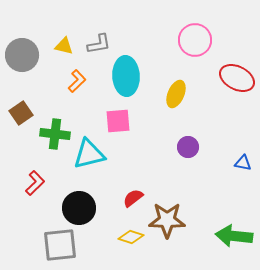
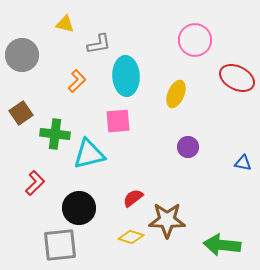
yellow triangle: moved 1 px right, 22 px up
green arrow: moved 12 px left, 9 px down
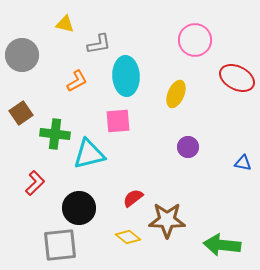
orange L-shape: rotated 15 degrees clockwise
yellow diamond: moved 3 px left; rotated 20 degrees clockwise
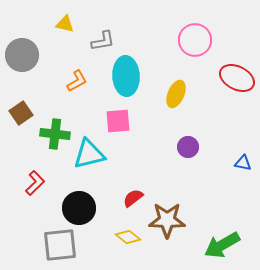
gray L-shape: moved 4 px right, 3 px up
green arrow: rotated 36 degrees counterclockwise
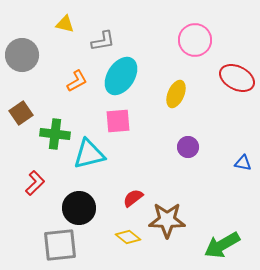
cyan ellipse: moved 5 px left; rotated 36 degrees clockwise
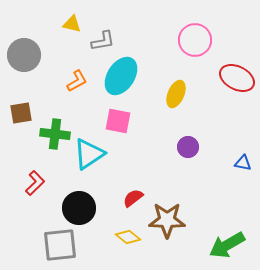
yellow triangle: moved 7 px right
gray circle: moved 2 px right
brown square: rotated 25 degrees clockwise
pink square: rotated 16 degrees clockwise
cyan triangle: rotated 20 degrees counterclockwise
green arrow: moved 5 px right
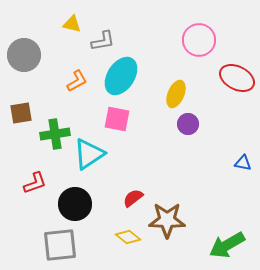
pink circle: moved 4 px right
pink square: moved 1 px left, 2 px up
green cross: rotated 16 degrees counterclockwise
purple circle: moved 23 px up
red L-shape: rotated 25 degrees clockwise
black circle: moved 4 px left, 4 px up
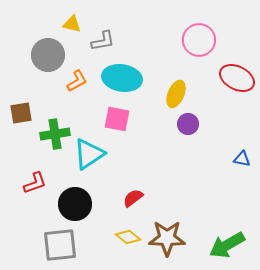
gray circle: moved 24 px right
cyan ellipse: moved 1 px right, 2 px down; rotated 66 degrees clockwise
blue triangle: moved 1 px left, 4 px up
brown star: moved 18 px down
